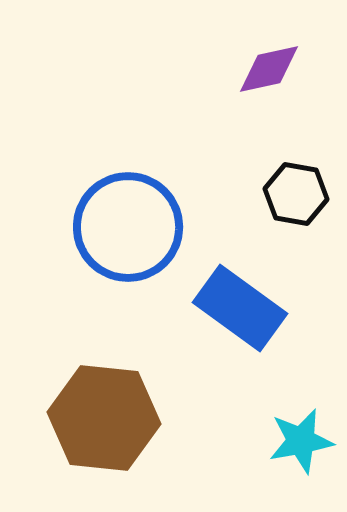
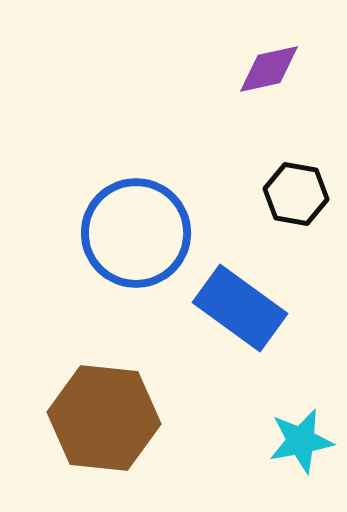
blue circle: moved 8 px right, 6 px down
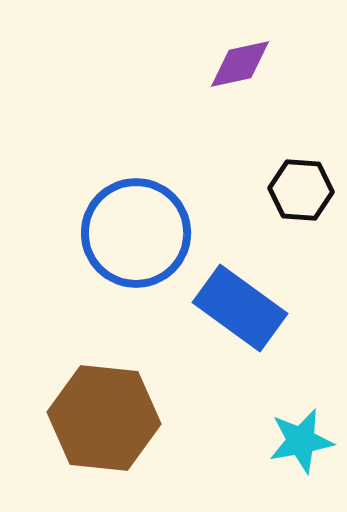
purple diamond: moved 29 px left, 5 px up
black hexagon: moved 5 px right, 4 px up; rotated 6 degrees counterclockwise
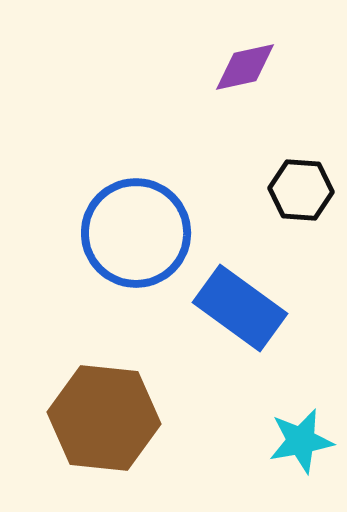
purple diamond: moved 5 px right, 3 px down
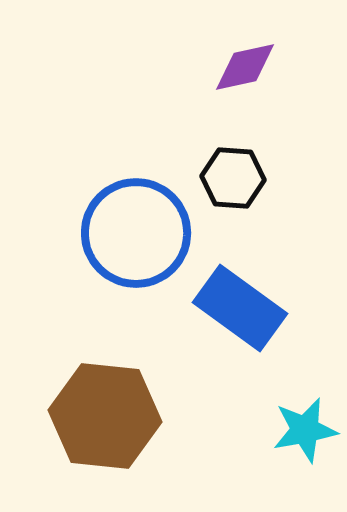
black hexagon: moved 68 px left, 12 px up
brown hexagon: moved 1 px right, 2 px up
cyan star: moved 4 px right, 11 px up
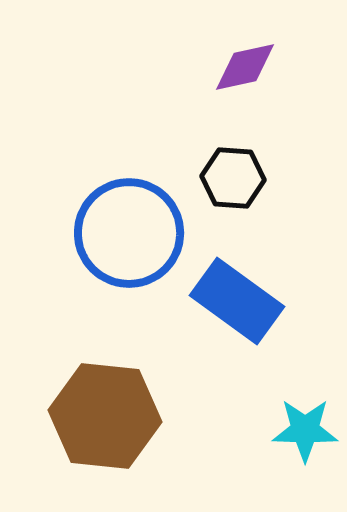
blue circle: moved 7 px left
blue rectangle: moved 3 px left, 7 px up
cyan star: rotated 12 degrees clockwise
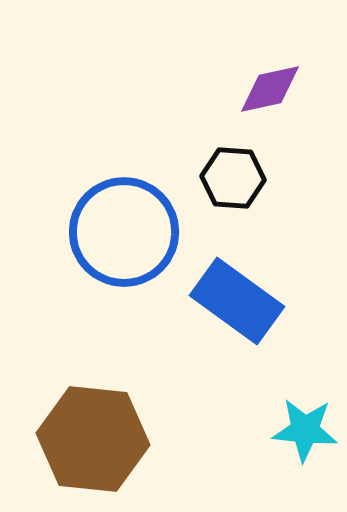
purple diamond: moved 25 px right, 22 px down
blue circle: moved 5 px left, 1 px up
brown hexagon: moved 12 px left, 23 px down
cyan star: rotated 4 degrees clockwise
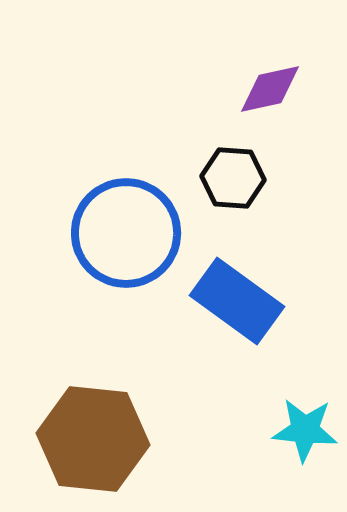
blue circle: moved 2 px right, 1 px down
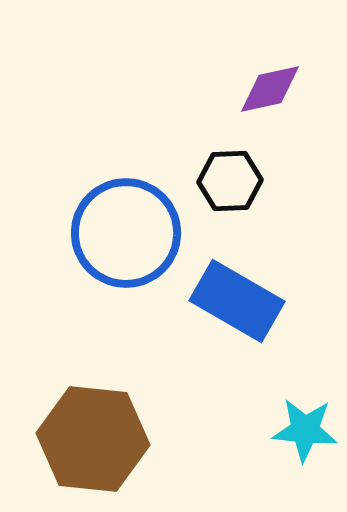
black hexagon: moved 3 px left, 3 px down; rotated 6 degrees counterclockwise
blue rectangle: rotated 6 degrees counterclockwise
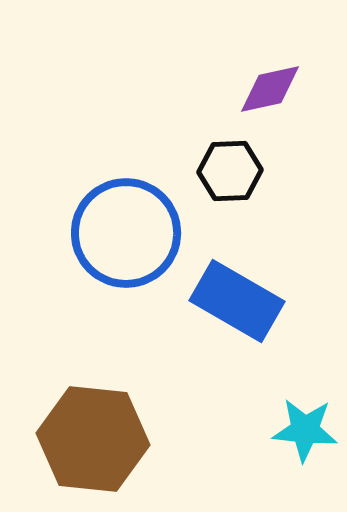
black hexagon: moved 10 px up
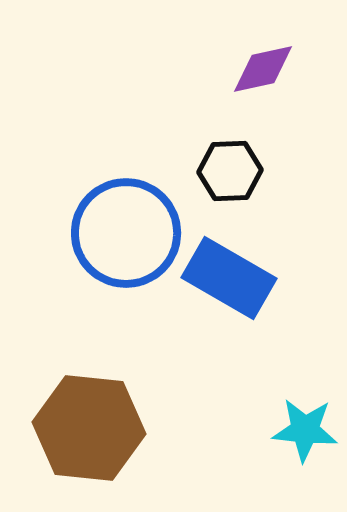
purple diamond: moved 7 px left, 20 px up
blue rectangle: moved 8 px left, 23 px up
brown hexagon: moved 4 px left, 11 px up
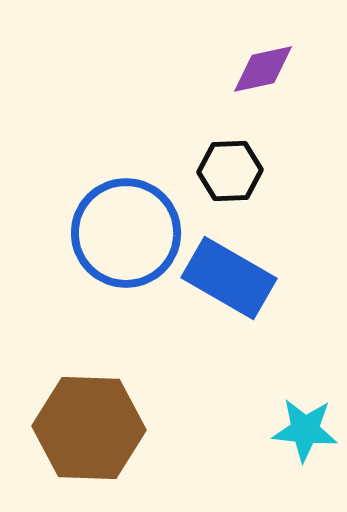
brown hexagon: rotated 4 degrees counterclockwise
